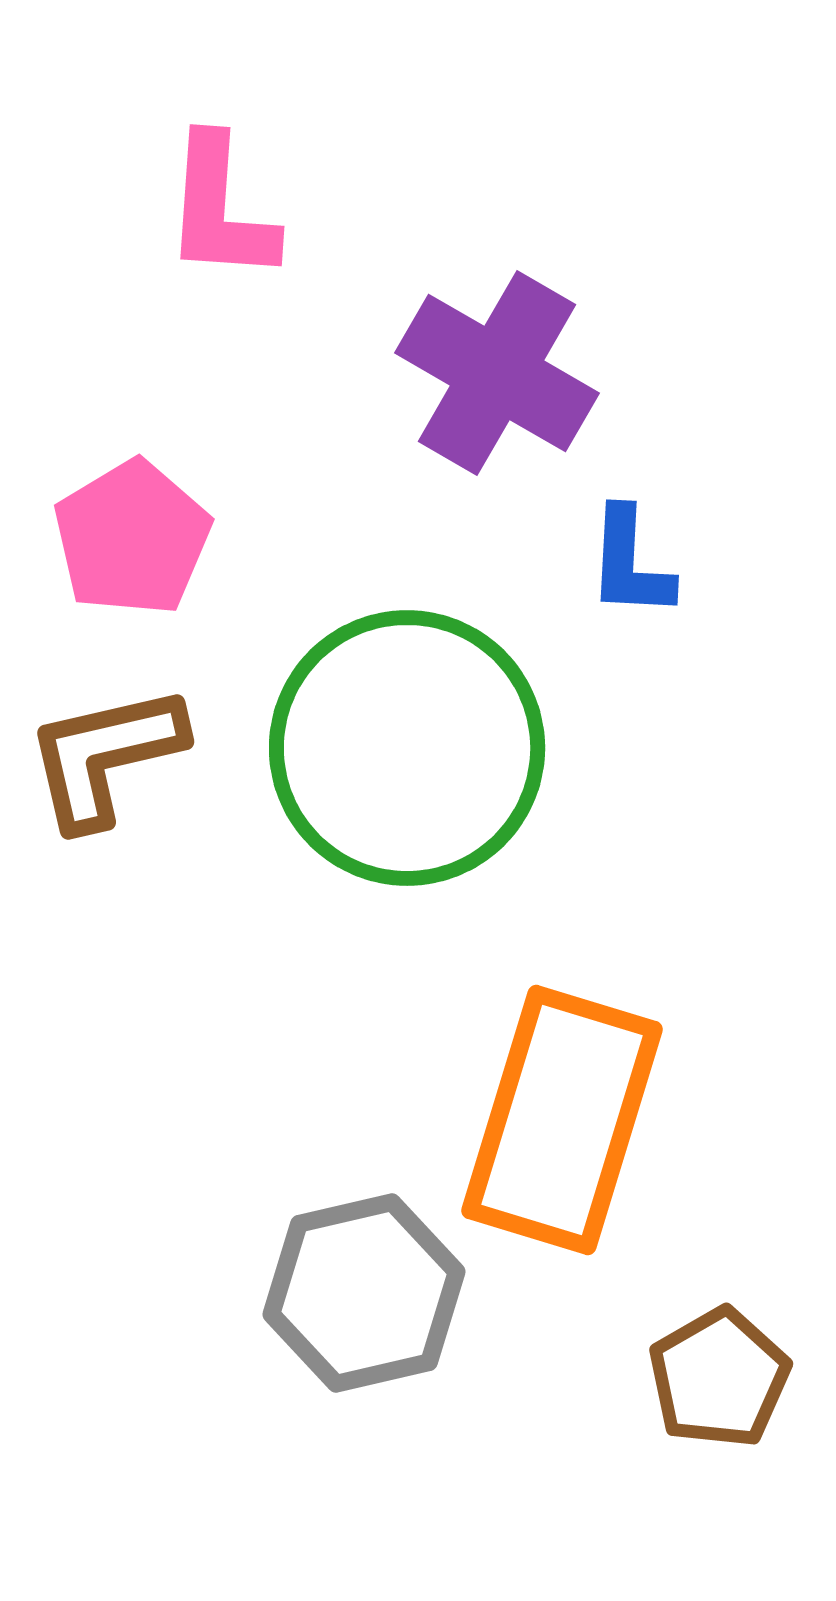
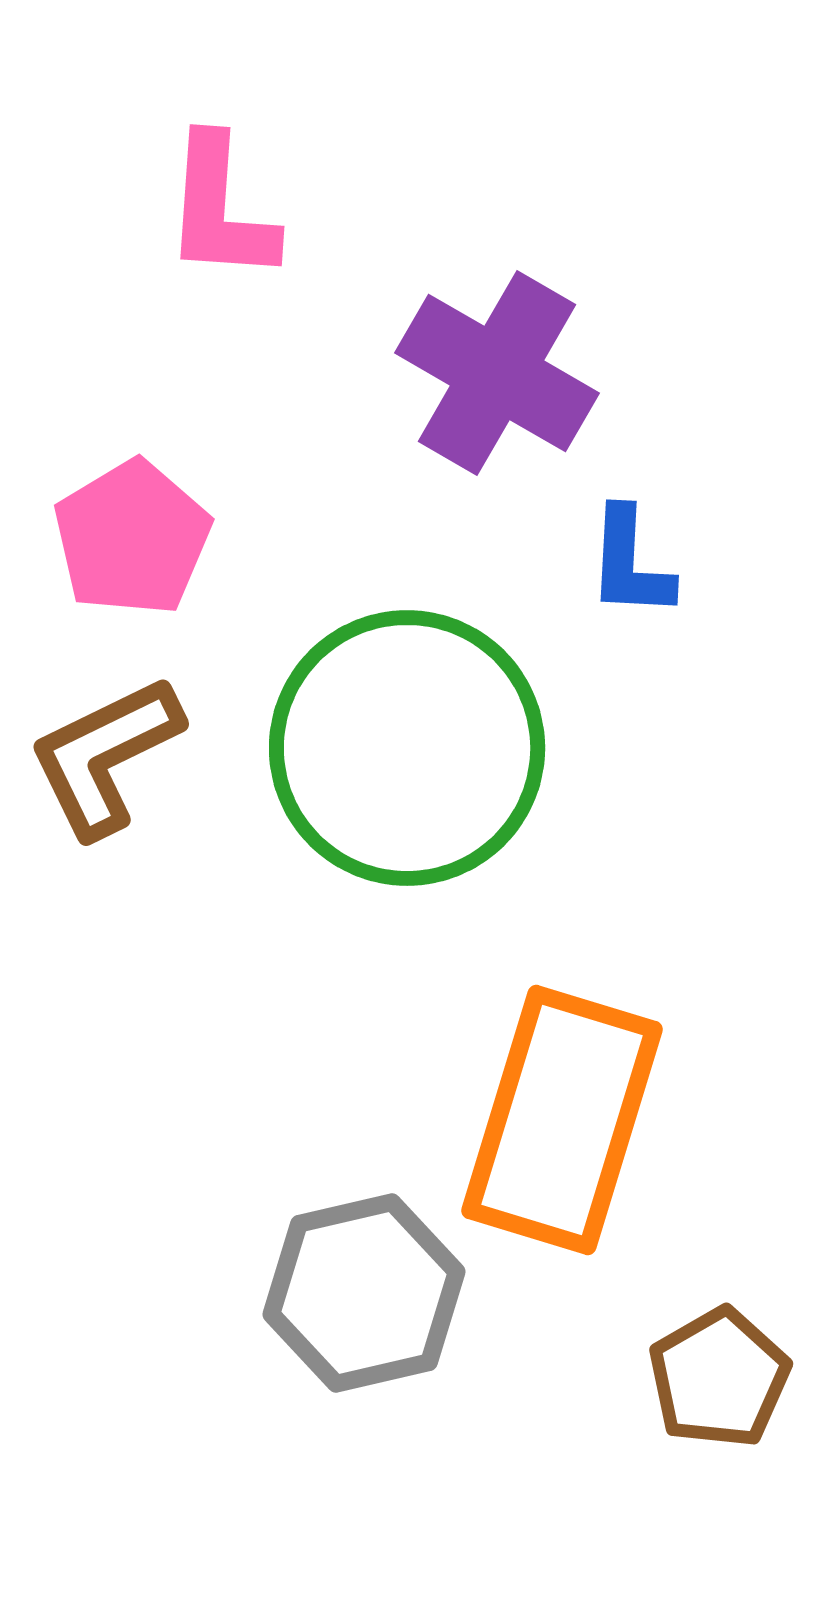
brown L-shape: rotated 13 degrees counterclockwise
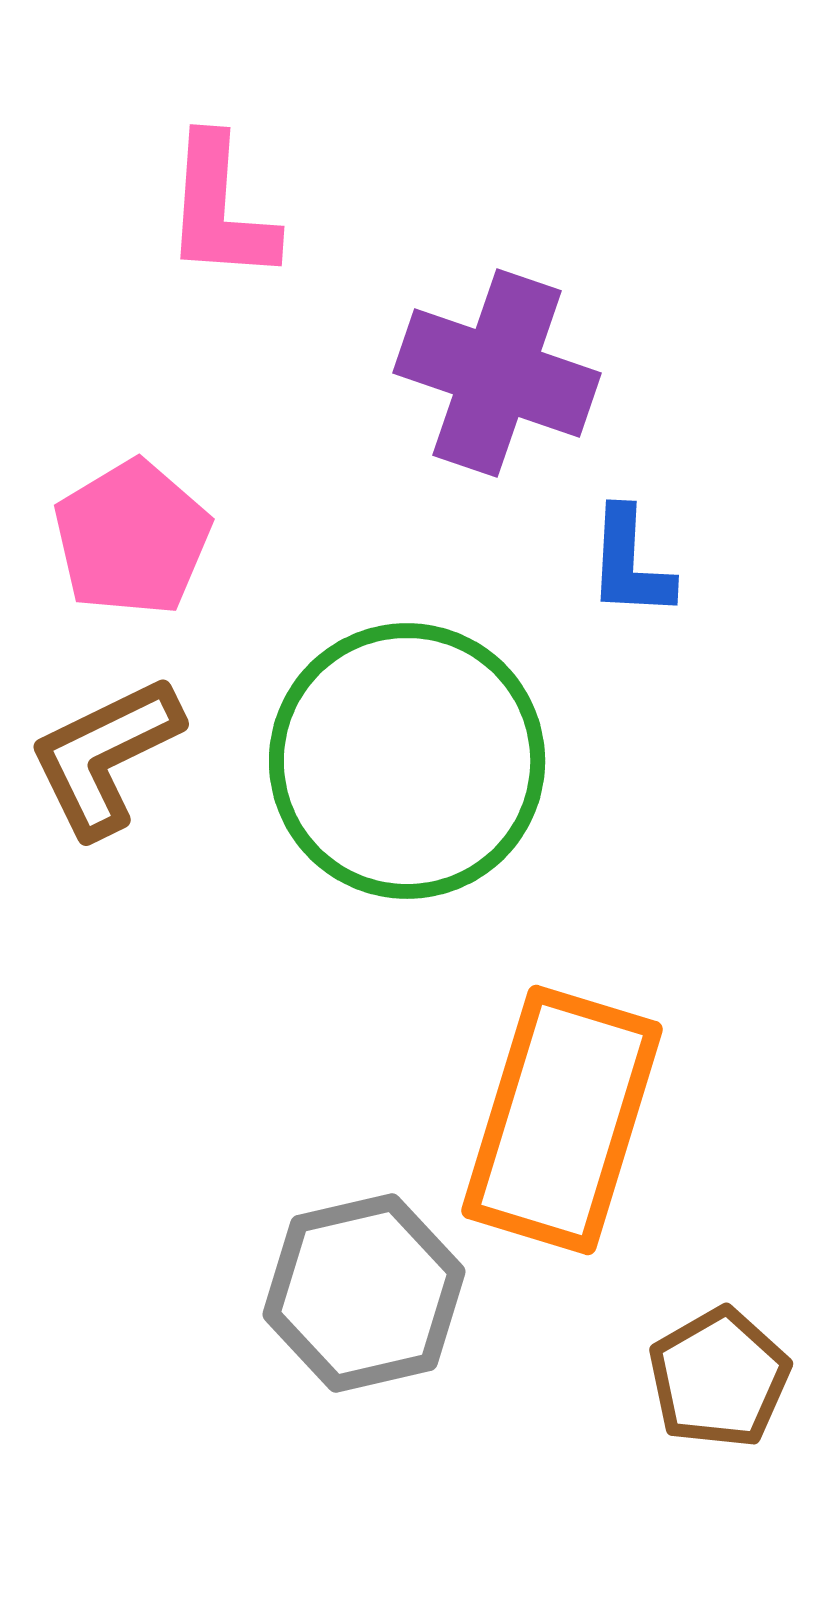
purple cross: rotated 11 degrees counterclockwise
green circle: moved 13 px down
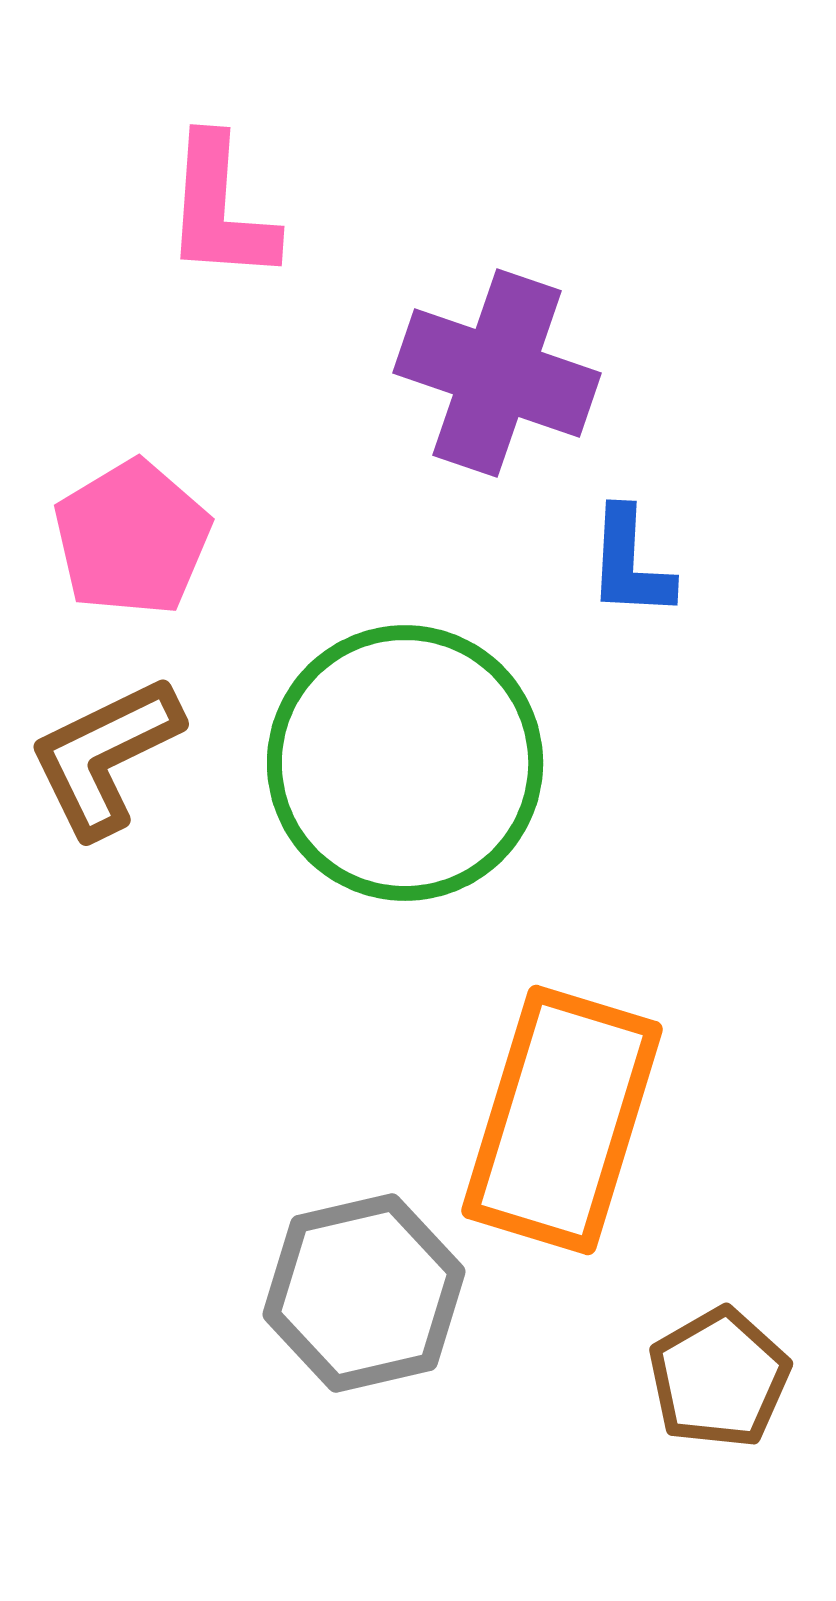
green circle: moved 2 px left, 2 px down
